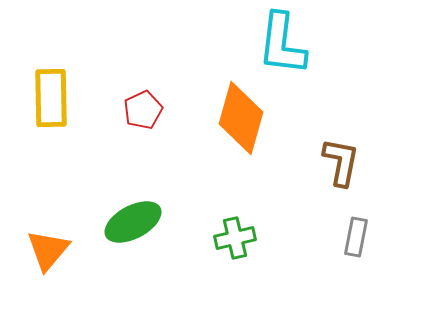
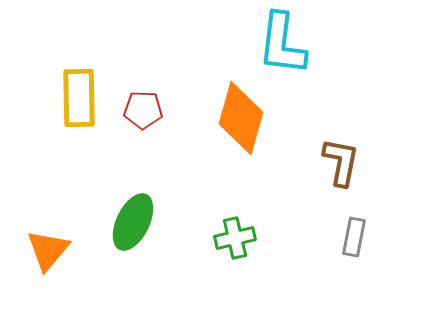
yellow rectangle: moved 28 px right
red pentagon: rotated 27 degrees clockwise
green ellipse: rotated 36 degrees counterclockwise
gray rectangle: moved 2 px left
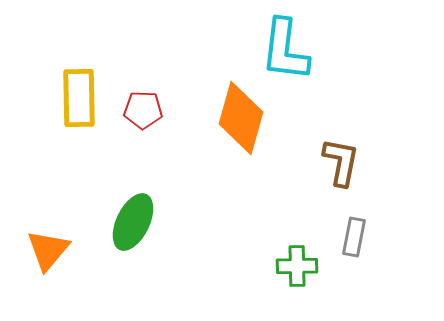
cyan L-shape: moved 3 px right, 6 px down
green cross: moved 62 px right, 28 px down; rotated 12 degrees clockwise
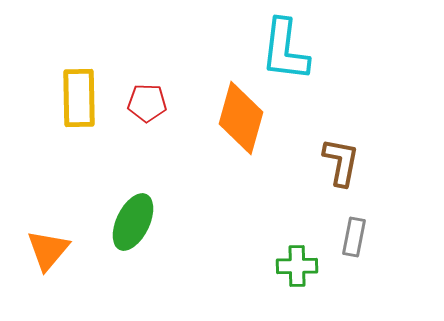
red pentagon: moved 4 px right, 7 px up
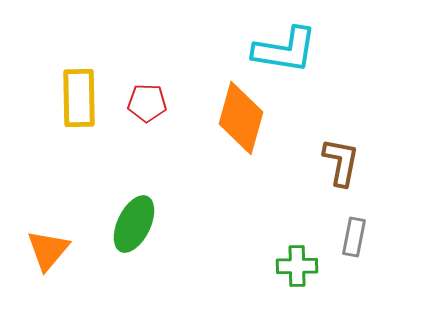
cyan L-shape: rotated 88 degrees counterclockwise
green ellipse: moved 1 px right, 2 px down
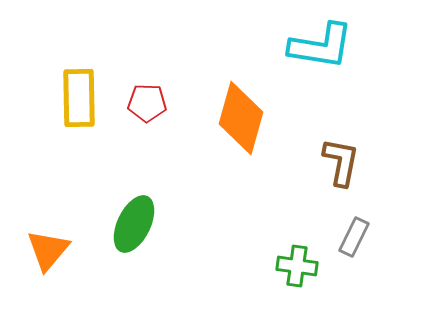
cyan L-shape: moved 36 px right, 4 px up
gray rectangle: rotated 15 degrees clockwise
green cross: rotated 9 degrees clockwise
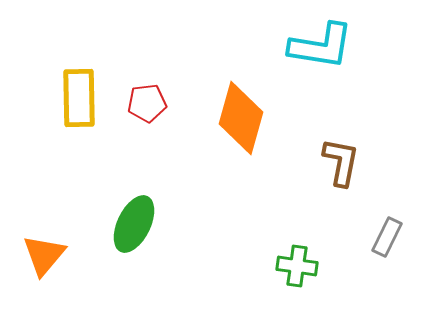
red pentagon: rotated 9 degrees counterclockwise
gray rectangle: moved 33 px right
orange triangle: moved 4 px left, 5 px down
